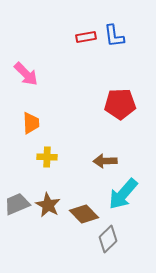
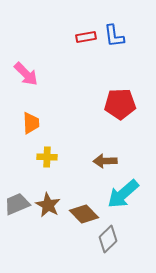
cyan arrow: rotated 8 degrees clockwise
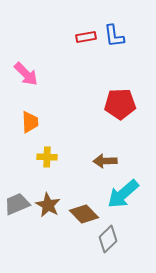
orange trapezoid: moved 1 px left, 1 px up
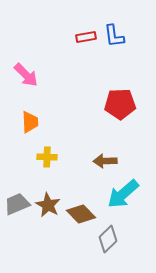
pink arrow: moved 1 px down
brown diamond: moved 3 px left
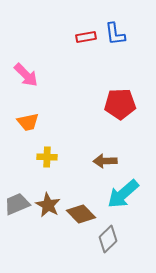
blue L-shape: moved 1 px right, 2 px up
orange trapezoid: moved 2 px left; rotated 80 degrees clockwise
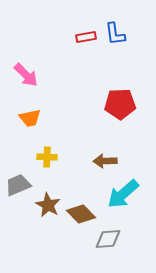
orange trapezoid: moved 2 px right, 4 px up
gray trapezoid: moved 1 px right, 19 px up
gray diamond: rotated 40 degrees clockwise
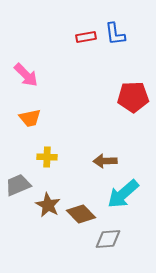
red pentagon: moved 13 px right, 7 px up
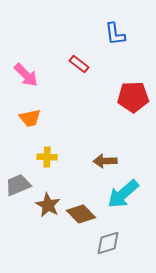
red rectangle: moved 7 px left, 27 px down; rotated 48 degrees clockwise
gray diamond: moved 4 px down; rotated 12 degrees counterclockwise
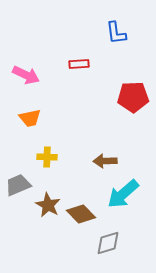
blue L-shape: moved 1 px right, 1 px up
red rectangle: rotated 42 degrees counterclockwise
pink arrow: rotated 20 degrees counterclockwise
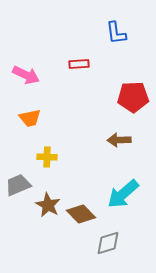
brown arrow: moved 14 px right, 21 px up
